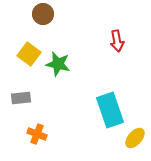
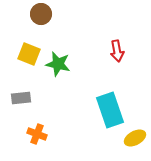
brown circle: moved 2 px left
red arrow: moved 10 px down
yellow square: rotated 15 degrees counterclockwise
yellow ellipse: rotated 20 degrees clockwise
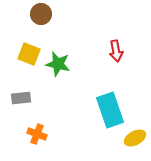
red arrow: moved 1 px left
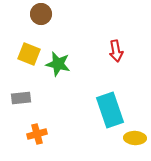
orange cross: rotated 36 degrees counterclockwise
yellow ellipse: rotated 30 degrees clockwise
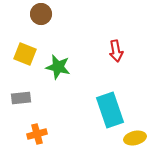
yellow square: moved 4 px left
green star: moved 3 px down
yellow ellipse: rotated 15 degrees counterclockwise
